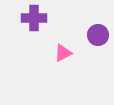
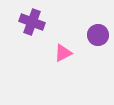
purple cross: moved 2 px left, 4 px down; rotated 20 degrees clockwise
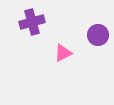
purple cross: rotated 35 degrees counterclockwise
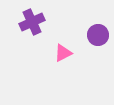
purple cross: rotated 10 degrees counterclockwise
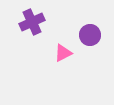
purple circle: moved 8 px left
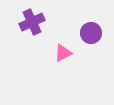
purple circle: moved 1 px right, 2 px up
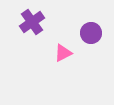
purple cross: rotated 10 degrees counterclockwise
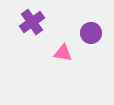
pink triangle: rotated 36 degrees clockwise
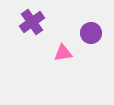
pink triangle: rotated 18 degrees counterclockwise
